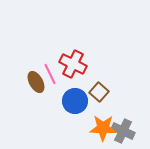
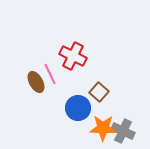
red cross: moved 8 px up
blue circle: moved 3 px right, 7 px down
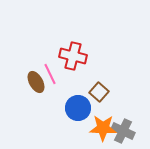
red cross: rotated 12 degrees counterclockwise
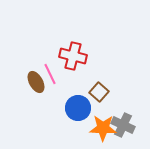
gray cross: moved 6 px up
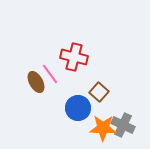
red cross: moved 1 px right, 1 px down
pink line: rotated 10 degrees counterclockwise
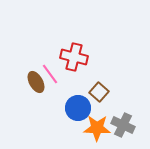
orange star: moved 6 px left
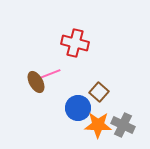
red cross: moved 1 px right, 14 px up
pink line: rotated 75 degrees counterclockwise
orange star: moved 1 px right, 3 px up
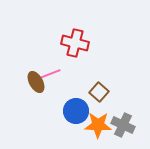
blue circle: moved 2 px left, 3 px down
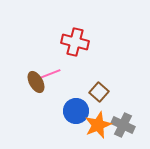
red cross: moved 1 px up
orange star: rotated 24 degrees counterclockwise
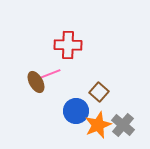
red cross: moved 7 px left, 3 px down; rotated 12 degrees counterclockwise
gray cross: rotated 15 degrees clockwise
